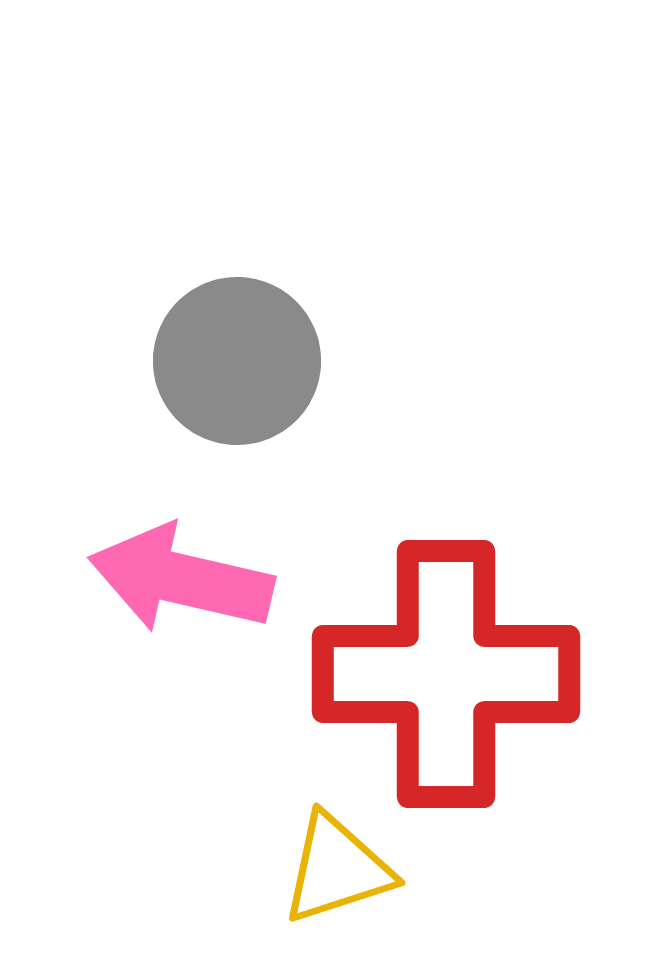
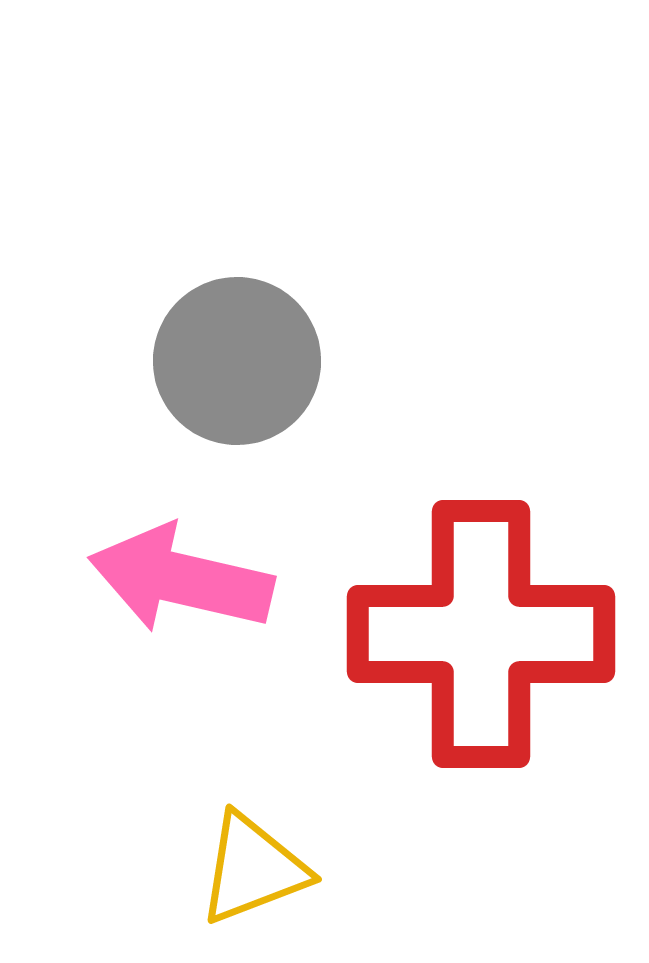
red cross: moved 35 px right, 40 px up
yellow triangle: moved 84 px left; rotated 3 degrees counterclockwise
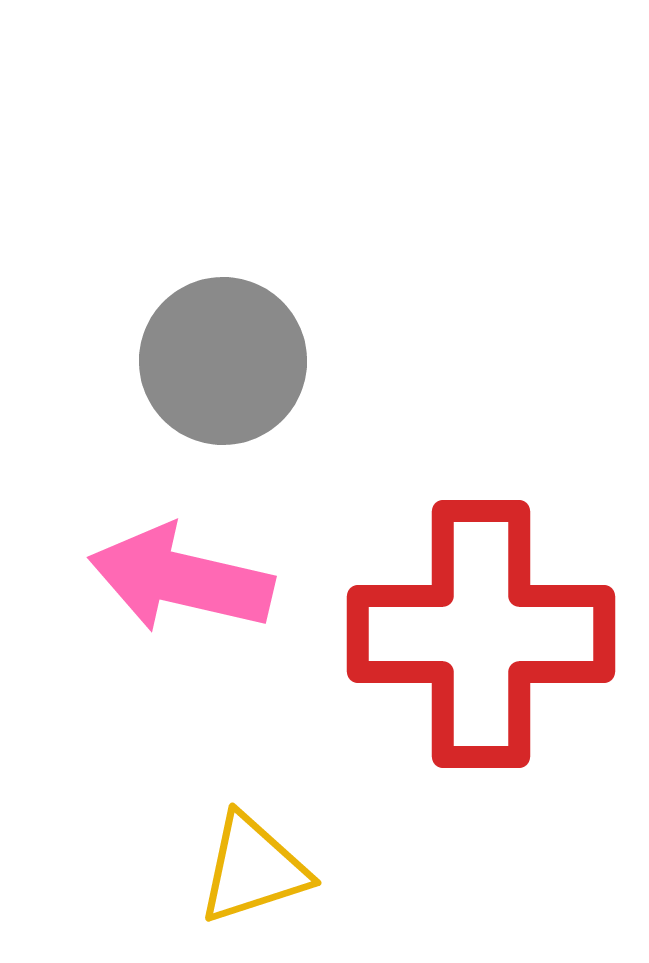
gray circle: moved 14 px left
yellow triangle: rotated 3 degrees clockwise
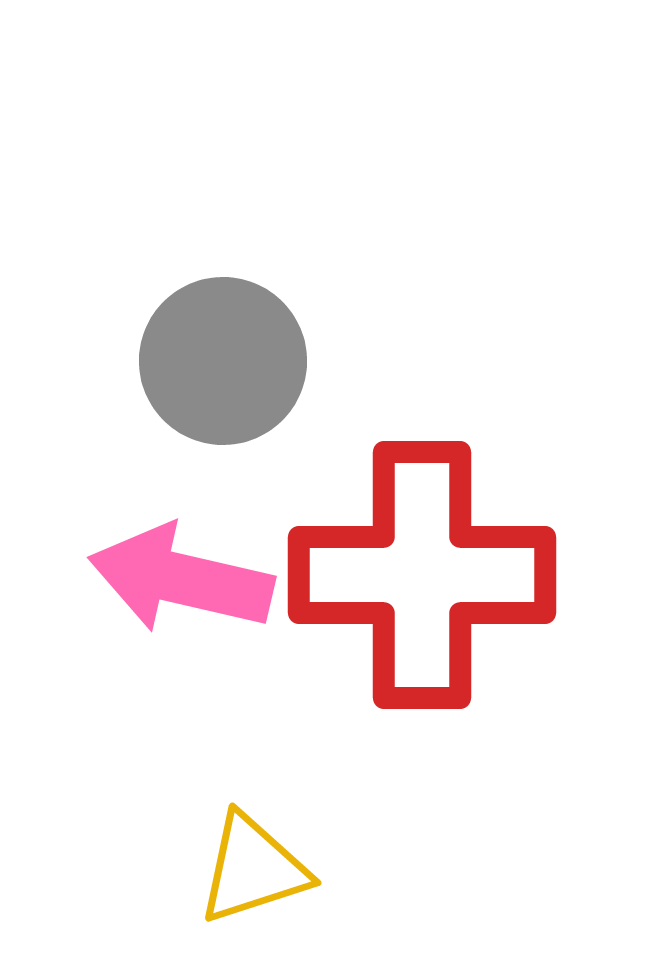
red cross: moved 59 px left, 59 px up
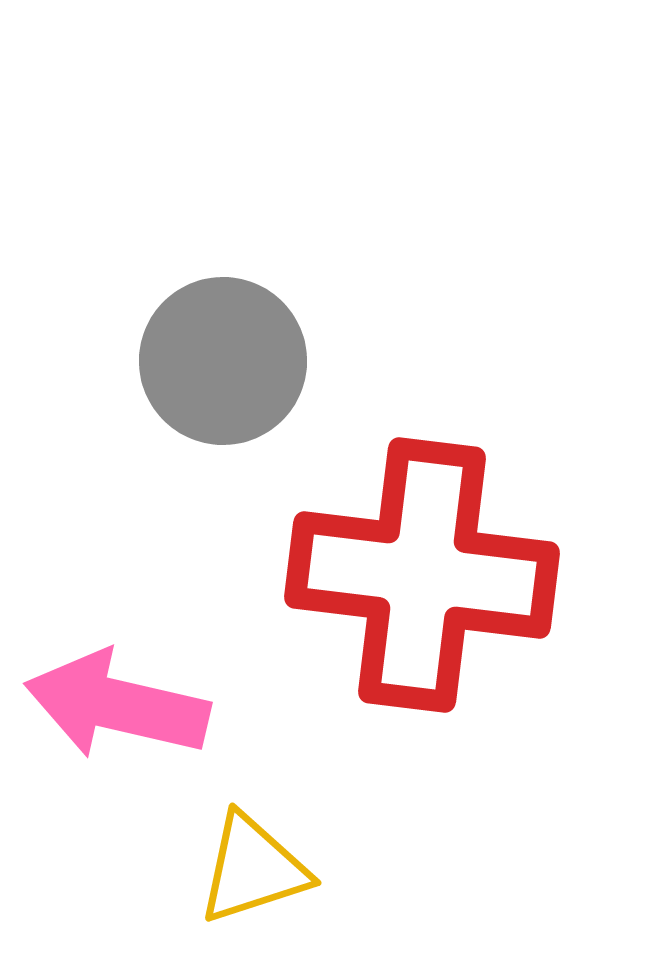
red cross: rotated 7 degrees clockwise
pink arrow: moved 64 px left, 126 px down
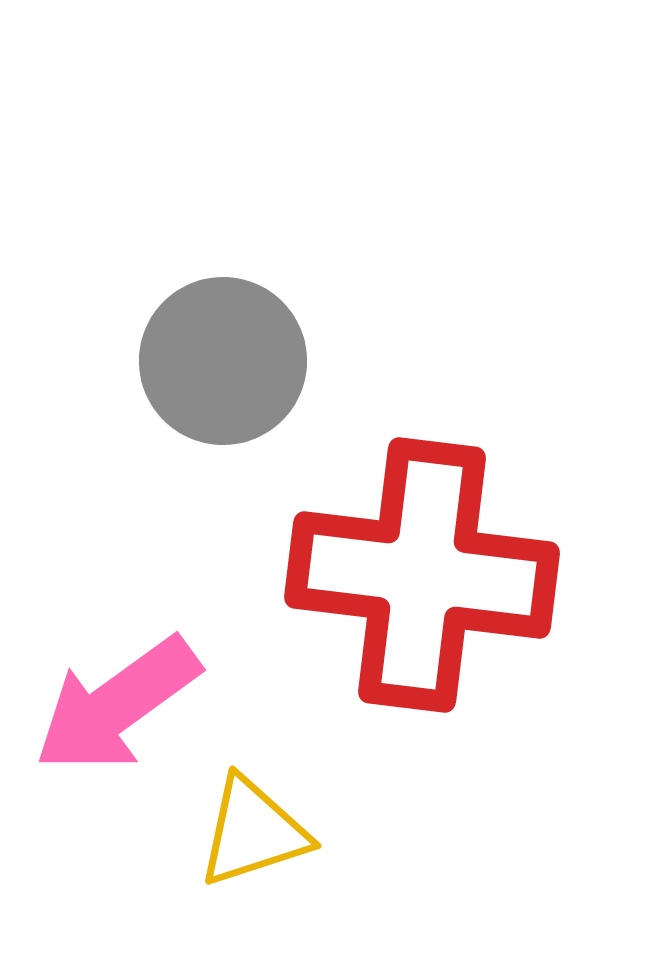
pink arrow: rotated 49 degrees counterclockwise
yellow triangle: moved 37 px up
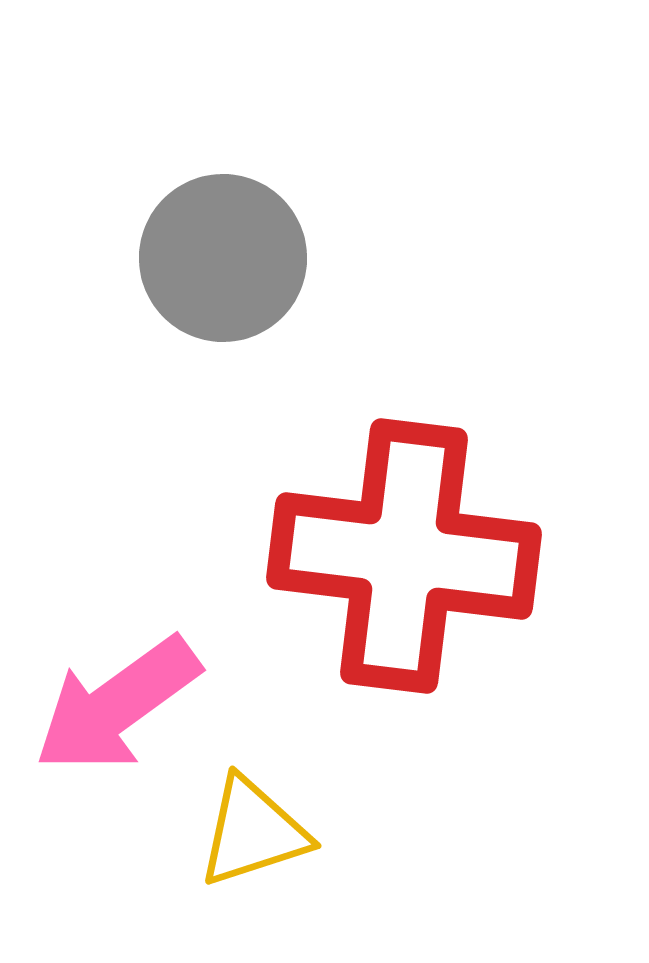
gray circle: moved 103 px up
red cross: moved 18 px left, 19 px up
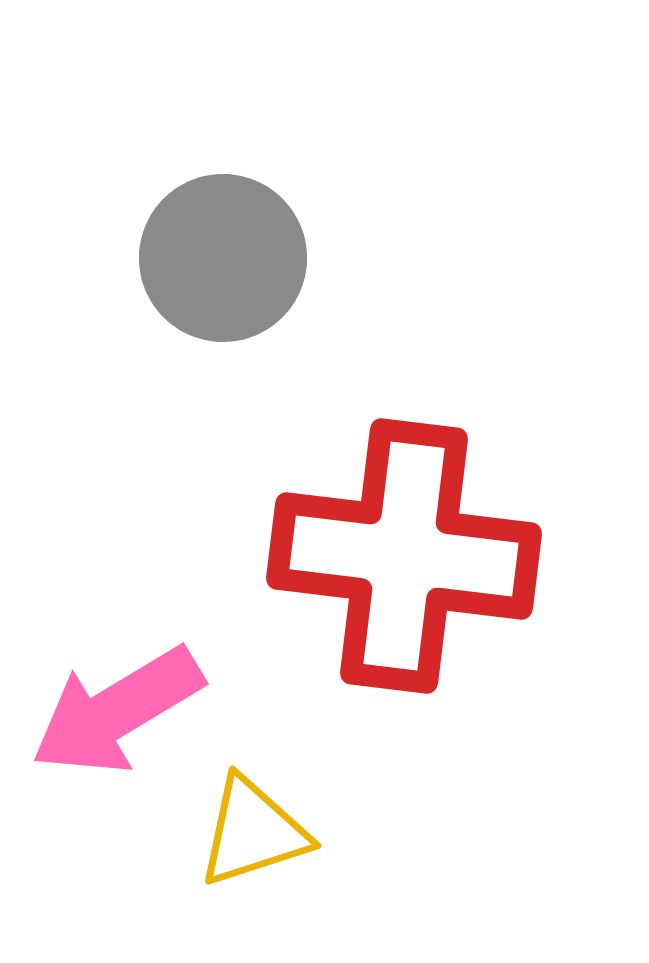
pink arrow: moved 6 px down; rotated 5 degrees clockwise
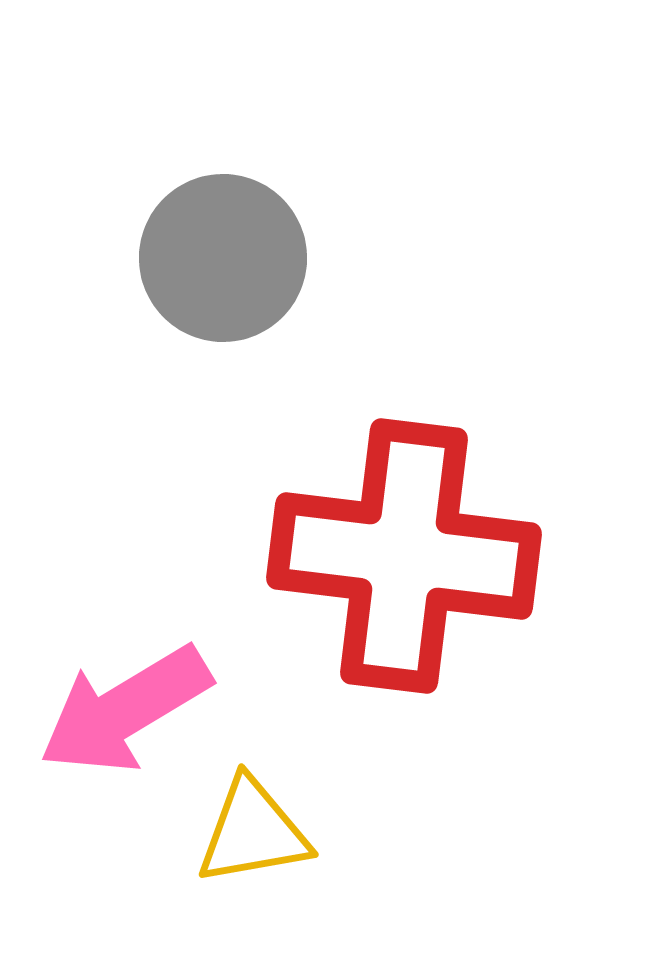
pink arrow: moved 8 px right, 1 px up
yellow triangle: rotated 8 degrees clockwise
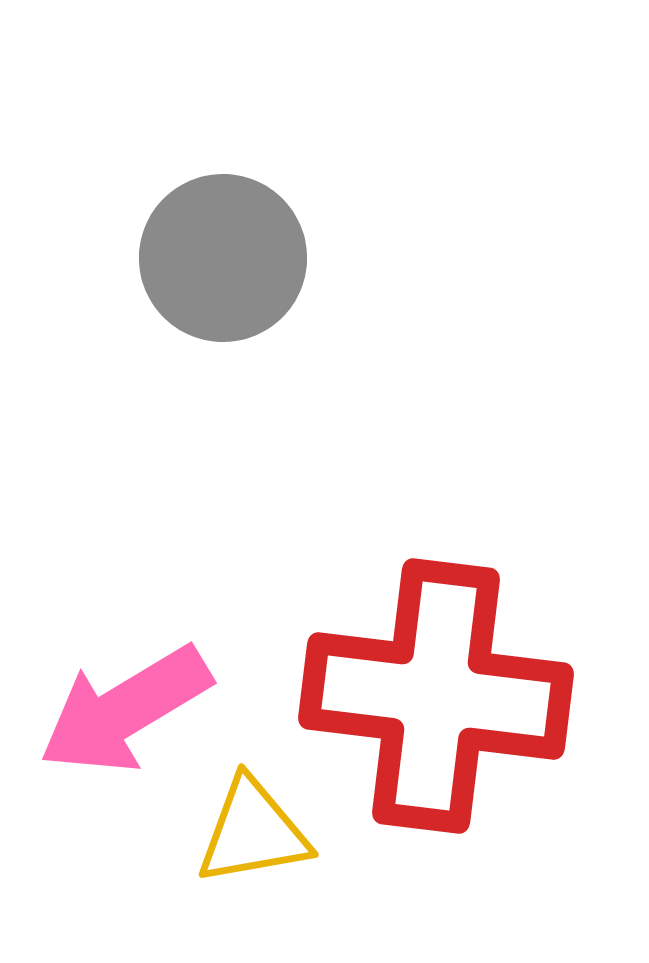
red cross: moved 32 px right, 140 px down
